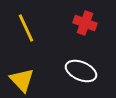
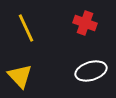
white ellipse: moved 10 px right; rotated 40 degrees counterclockwise
yellow triangle: moved 2 px left, 4 px up
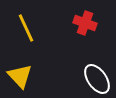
white ellipse: moved 6 px right, 8 px down; rotated 72 degrees clockwise
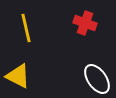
yellow line: rotated 12 degrees clockwise
yellow triangle: moved 2 px left; rotated 20 degrees counterclockwise
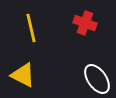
yellow line: moved 5 px right
yellow triangle: moved 5 px right, 1 px up
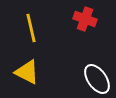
red cross: moved 4 px up
yellow triangle: moved 4 px right, 3 px up
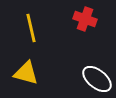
yellow triangle: moved 1 px left, 1 px down; rotated 12 degrees counterclockwise
white ellipse: rotated 16 degrees counterclockwise
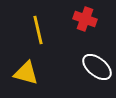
yellow line: moved 7 px right, 2 px down
white ellipse: moved 12 px up
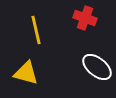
red cross: moved 1 px up
yellow line: moved 2 px left
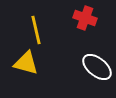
yellow triangle: moved 10 px up
